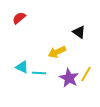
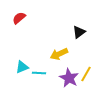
black triangle: rotated 48 degrees clockwise
yellow arrow: moved 2 px right, 2 px down
cyan triangle: rotated 48 degrees counterclockwise
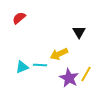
black triangle: rotated 24 degrees counterclockwise
cyan line: moved 1 px right, 8 px up
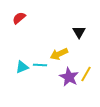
purple star: moved 1 px up
